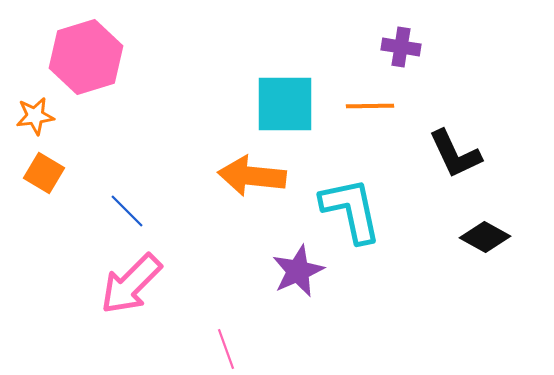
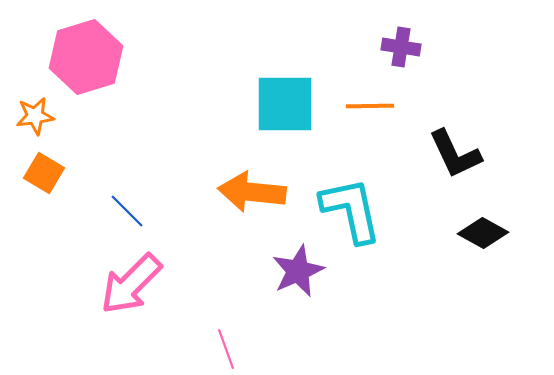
orange arrow: moved 16 px down
black diamond: moved 2 px left, 4 px up
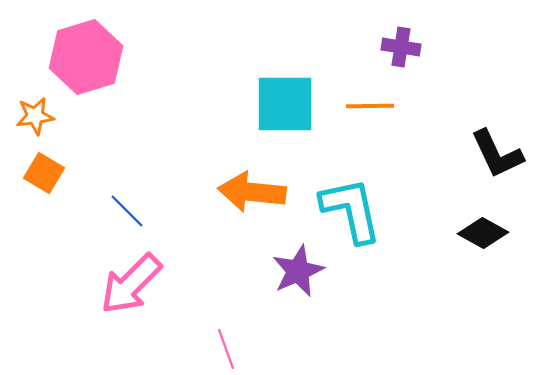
black L-shape: moved 42 px right
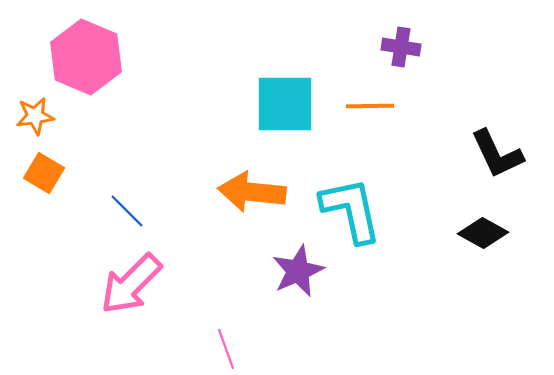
pink hexagon: rotated 20 degrees counterclockwise
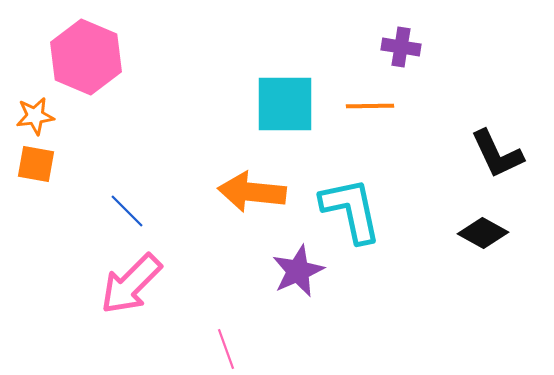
orange square: moved 8 px left, 9 px up; rotated 21 degrees counterclockwise
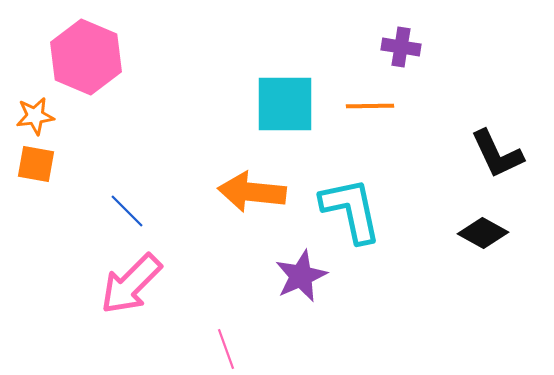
purple star: moved 3 px right, 5 px down
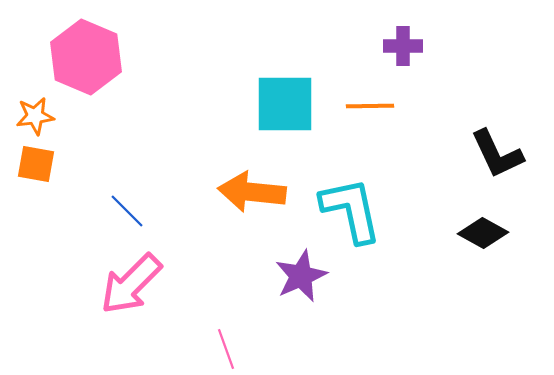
purple cross: moved 2 px right, 1 px up; rotated 9 degrees counterclockwise
